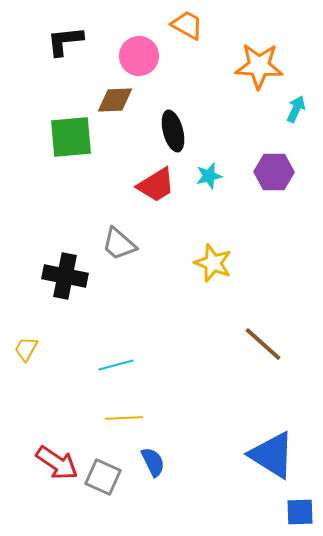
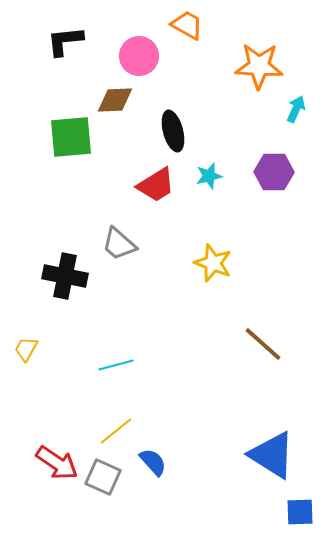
yellow line: moved 8 px left, 13 px down; rotated 36 degrees counterclockwise
blue semicircle: rotated 16 degrees counterclockwise
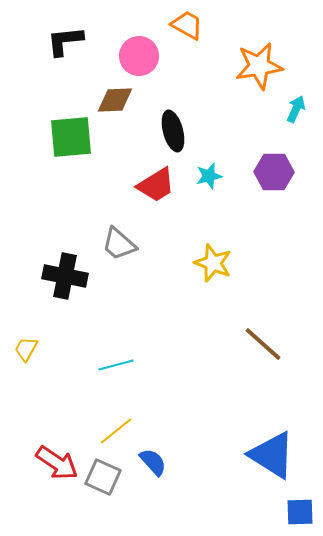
orange star: rotated 12 degrees counterclockwise
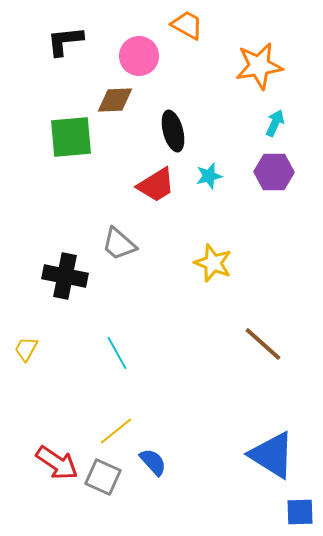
cyan arrow: moved 21 px left, 14 px down
cyan line: moved 1 px right, 12 px up; rotated 76 degrees clockwise
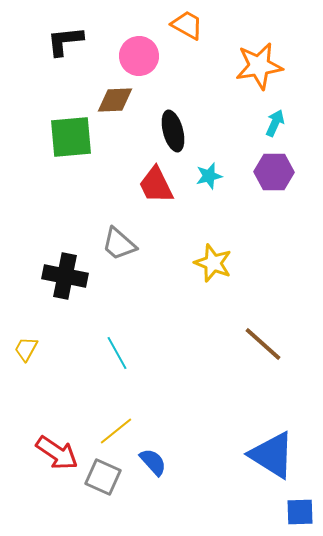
red trapezoid: rotated 96 degrees clockwise
red arrow: moved 10 px up
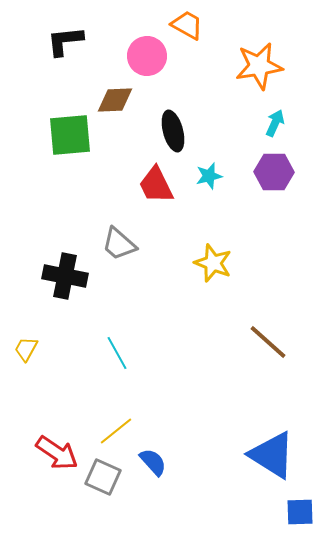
pink circle: moved 8 px right
green square: moved 1 px left, 2 px up
brown line: moved 5 px right, 2 px up
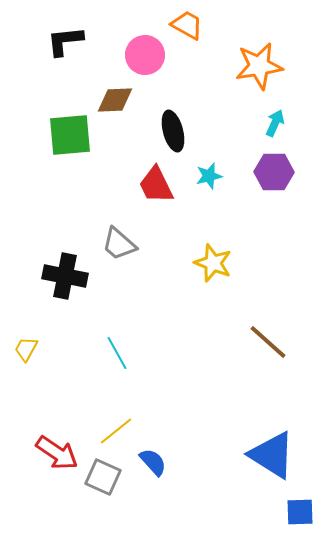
pink circle: moved 2 px left, 1 px up
